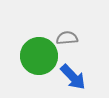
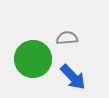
green circle: moved 6 px left, 3 px down
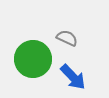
gray semicircle: rotated 30 degrees clockwise
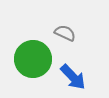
gray semicircle: moved 2 px left, 5 px up
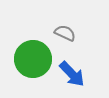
blue arrow: moved 1 px left, 3 px up
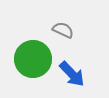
gray semicircle: moved 2 px left, 3 px up
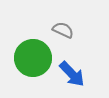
green circle: moved 1 px up
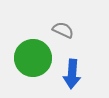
blue arrow: rotated 48 degrees clockwise
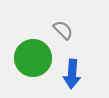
gray semicircle: rotated 20 degrees clockwise
